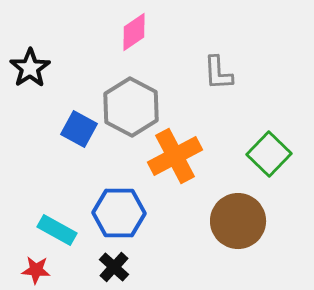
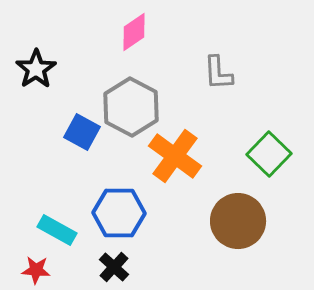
black star: moved 6 px right, 1 px down
blue square: moved 3 px right, 3 px down
orange cross: rotated 26 degrees counterclockwise
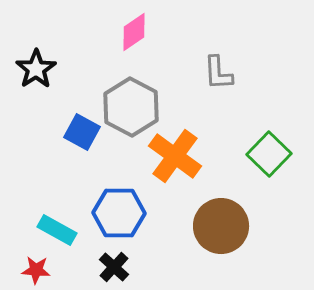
brown circle: moved 17 px left, 5 px down
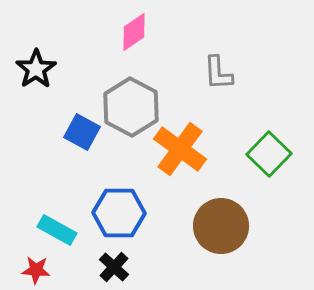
orange cross: moved 5 px right, 7 px up
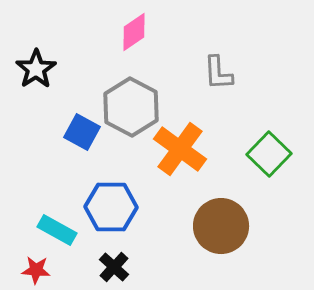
blue hexagon: moved 8 px left, 6 px up
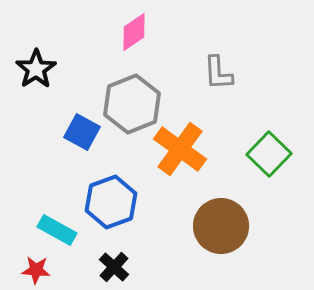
gray hexagon: moved 1 px right, 3 px up; rotated 10 degrees clockwise
blue hexagon: moved 5 px up; rotated 21 degrees counterclockwise
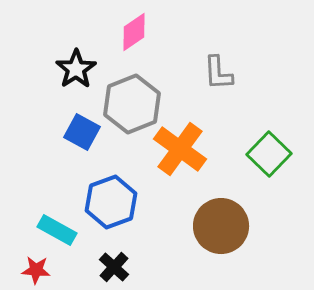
black star: moved 40 px right
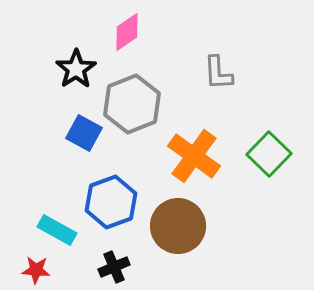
pink diamond: moved 7 px left
blue square: moved 2 px right, 1 px down
orange cross: moved 14 px right, 7 px down
brown circle: moved 43 px left
black cross: rotated 24 degrees clockwise
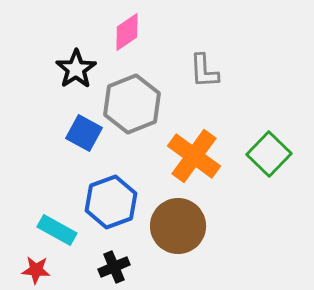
gray L-shape: moved 14 px left, 2 px up
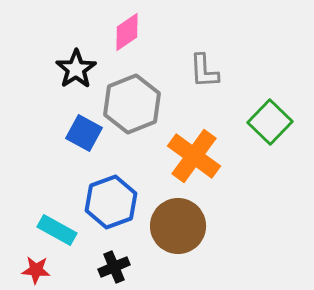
green square: moved 1 px right, 32 px up
